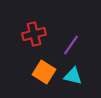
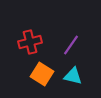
red cross: moved 4 px left, 8 px down
orange square: moved 2 px left, 2 px down
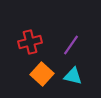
orange square: rotated 10 degrees clockwise
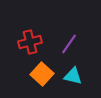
purple line: moved 2 px left, 1 px up
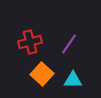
cyan triangle: moved 4 px down; rotated 12 degrees counterclockwise
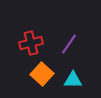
red cross: moved 1 px right, 1 px down
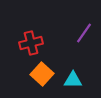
purple line: moved 15 px right, 11 px up
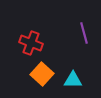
purple line: rotated 50 degrees counterclockwise
red cross: rotated 35 degrees clockwise
